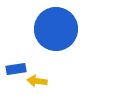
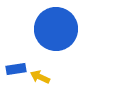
yellow arrow: moved 3 px right, 4 px up; rotated 18 degrees clockwise
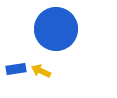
yellow arrow: moved 1 px right, 6 px up
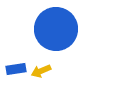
yellow arrow: rotated 48 degrees counterclockwise
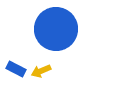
blue rectangle: rotated 36 degrees clockwise
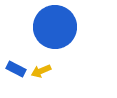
blue circle: moved 1 px left, 2 px up
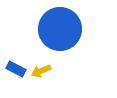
blue circle: moved 5 px right, 2 px down
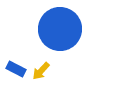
yellow arrow: rotated 24 degrees counterclockwise
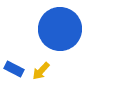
blue rectangle: moved 2 px left
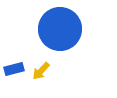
blue rectangle: rotated 42 degrees counterclockwise
